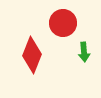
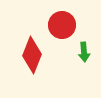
red circle: moved 1 px left, 2 px down
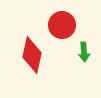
red diamond: rotated 9 degrees counterclockwise
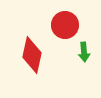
red circle: moved 3 px right
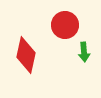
red diamond: moved 6 px left
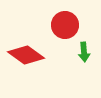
red diamond: rotated 66 degrees counterclockwise
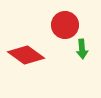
green arrow: moved 2 px left, 3 px up
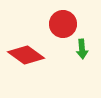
red circle: moved 2 px left, 1 px up
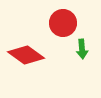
red circle: moved 1 px up
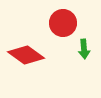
green arrow: moved 2 px right
